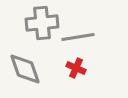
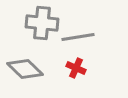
gray cross: rotated 12 degrees clockwise
gray diamond: rotated 27 degrees counterclockwise
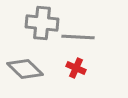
gray line: rotated 12 degrees clockwise
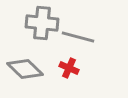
gray line: rotated 12 degrees clockwise
red cross: moved 7 px left
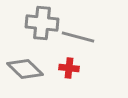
red cross: rotated 18 degrees counterclockwise
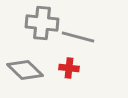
gray diamond: moved 1 px down
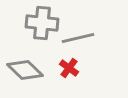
gray line: moved 1 px down; rotated 28 degrees counterclockwise
red cross: rotated 30 degrees clockwise
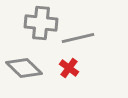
gray cross: moved 1 px left
gray diamond: moved 1 px left, 2 px up
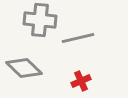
gray cross: moved 1 px left, 3 px up
red cross: moved 12 px right, 13 px down; rotated 30 degrees clockwise
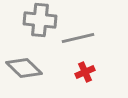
red cross: moved 4 px right, 9 px up
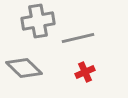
gray cross: moved 2 px left, 1 px down; rotated 16 degrees counterclockwise
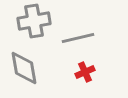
gray cross: moved 4 px left
gray diamond: rotated 36 degrees clockwise
